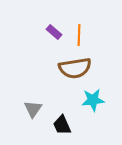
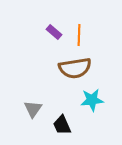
cyan star: moved 1 px left
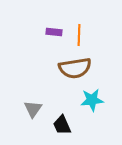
purple rectangle: rotated 35 degrees counterclockwise
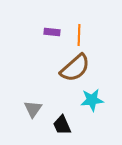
purple rectangle: moved 2 px left
brown semicircle: rotated 32 degrees counterclockwise
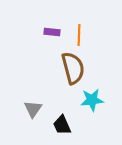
brown semicircle: moved 2 px left; rotated 64 degrees counterclockwise
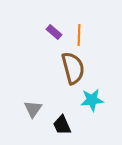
purple rectangle: moved 2 px right; rotated 35 degrees clockwise
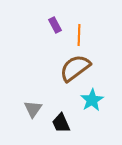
purple rectangle: moved 1 px right, 7 px up; rotated 21 degrees clockwise
brown semicircle: moved 2 px right; rotated 112 degrees counterclockwise
cyan star: rotated 25 degrees counterclockwise
black trapezoid: moved 1 px left, 2 px up
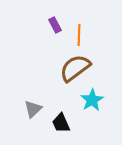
gray triangle: rotated 12 degrees clockwise
